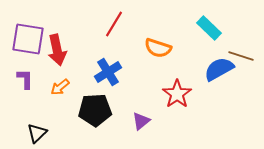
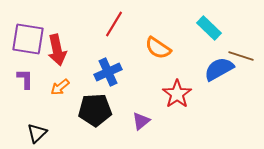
orange semicircle: rotated 16 degrees clockwise
blue cross: rotated 8 degrees clockwise
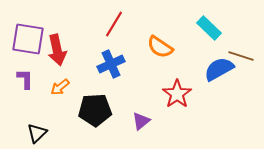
orange semicircle: moved 2 px right, 1 px up
blue cross: moved 3 px right, 8 px up
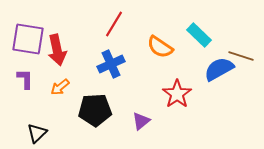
cyan rectangle: moved 10 px left, 7 px down
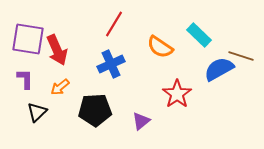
red arrow: rotated 12 degrees counterclockwise
black triangle: moved 21 px up
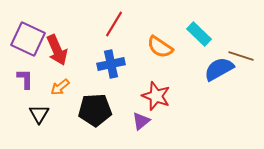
cyan rectangle: moved 1 px up
purple square: rotated 16 degrees clockwise
blue cross: rotated 12 degrees clockwise
red star: moved 21 px left, 2 px down; rotated 16 degrees counterclockwise
black triangle: moved 2 px right, 2 px down; rotated 15 degrees counterclockwise
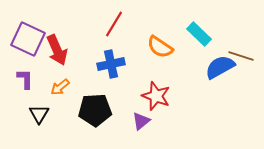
blue semicircle: moved 1 px right, 2 px up
